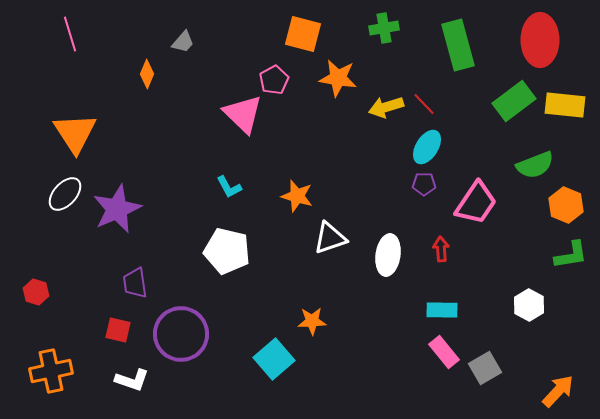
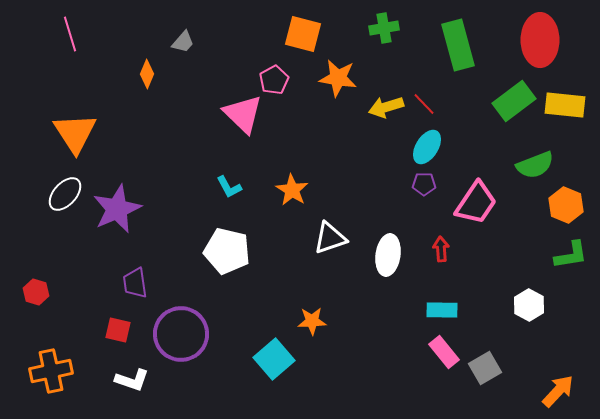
orange star at (297, 196): moved 5 px left, 6 px up; rotated 16 degrees clockwise
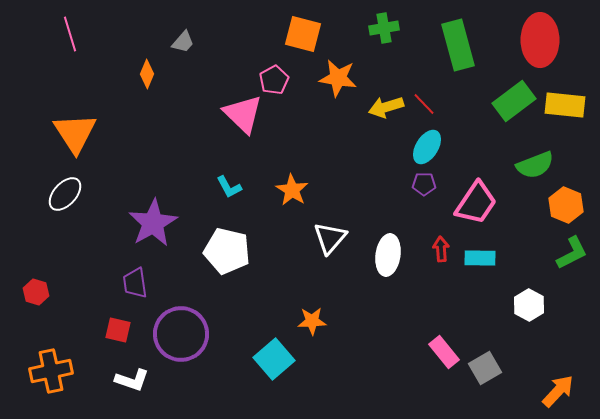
purple star at (117, 209): moved 36 px right, 14 px down; rotated 6 degrees counterclockwise
white triangle at (330, 238): rotated 30 degrees counterclockwise
green L-shape at (571, 255): moved 1 px right, 2 px up; rotated 18 degrees counterclockwise
cyan rectangle at (442, 310): moved 38 px right, 52 px up
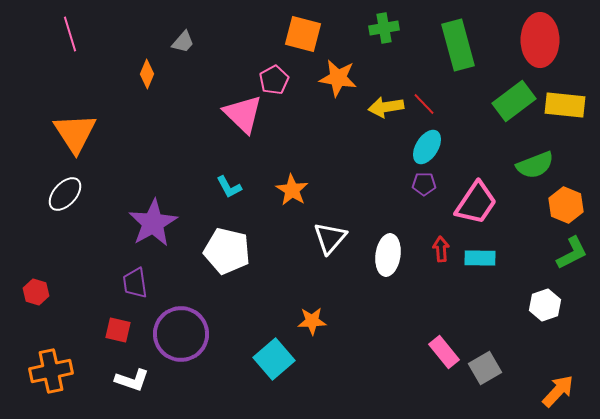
yellow arrow at (386, 107): rotated 8 degrees clockwise
white hexagon at (529, 305): moved 16 px right; rotated 12 degrees clockwise
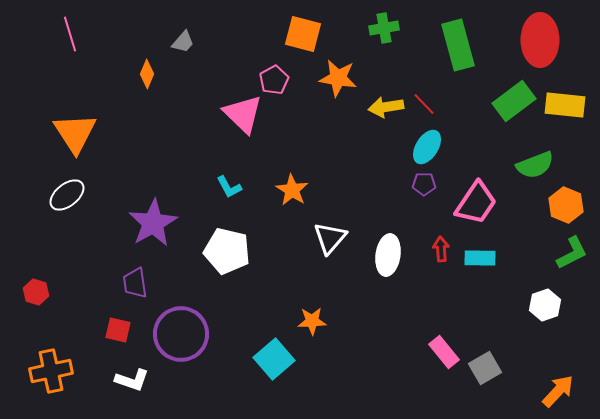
white ellipse at (65, 194): moved 2 px right, 1 px down; rotated 9 degrees clockwise
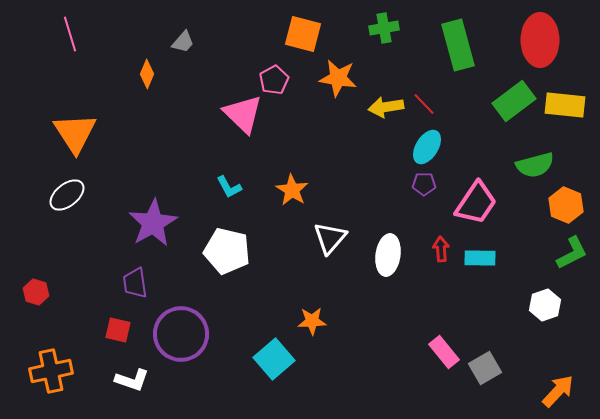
green semicircle at (535, 165): rotated 6 degrees clockwise
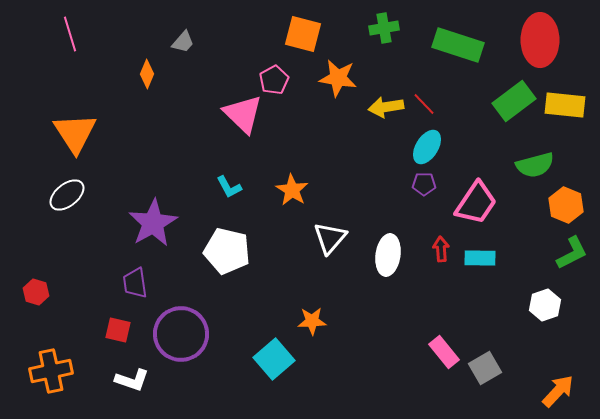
green rectangle at (458, 45): rotated 57 degrees counterclockwise
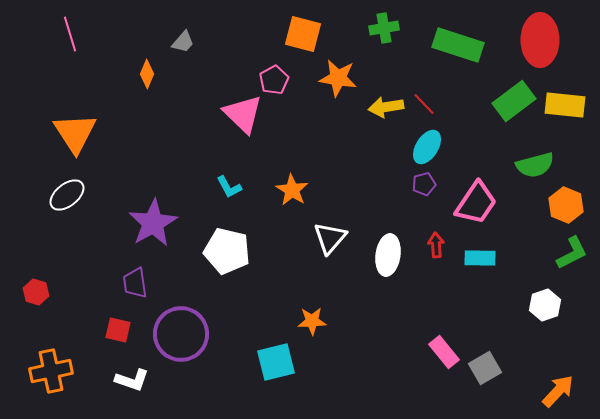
purple pentagon at (424, 184): rotated 15 degrees counterclockwise
red arrow at (441, 249): moved 5 px left, 4 px up
cyan square at (274, 359): moved 2 px right, 3 px down; rotated 27 degrees clockwise
